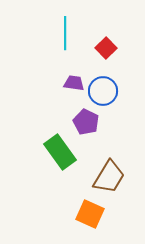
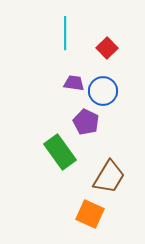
red square: moved 1 px right
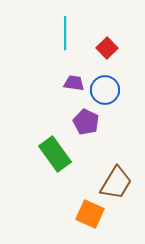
blue circle: moved 2 px right, 1 px up
green rectangle: moved 5 px left, 2 px down
brown trapezoid: moved 7 px right, 6 px down
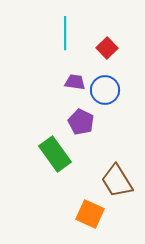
purple trapezoid: moved 1 px right, 1 px up
purple pentagon: moved 5 px left
brown trapezoid: moved 1 px right, 2 px up; rotated 117 degrees clockwise
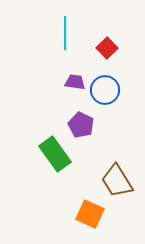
purple pentagon: moved 3 px down
